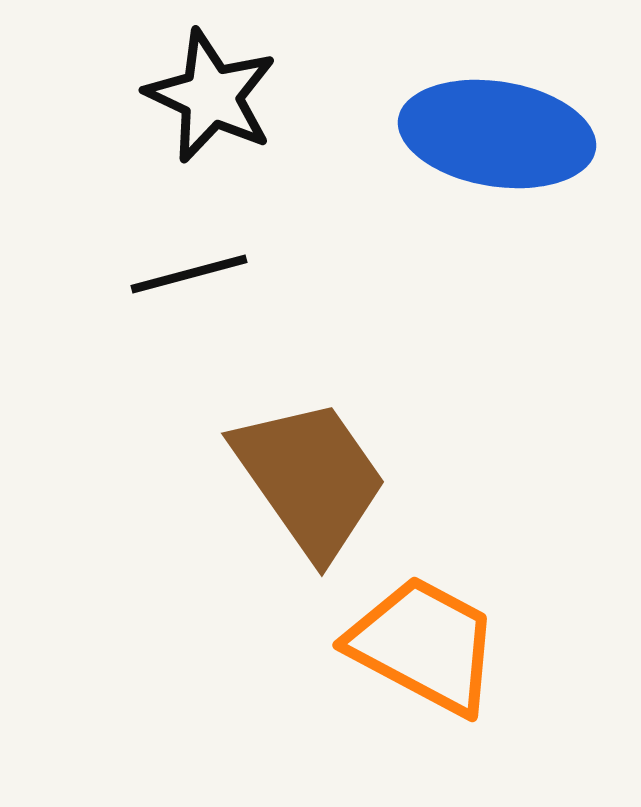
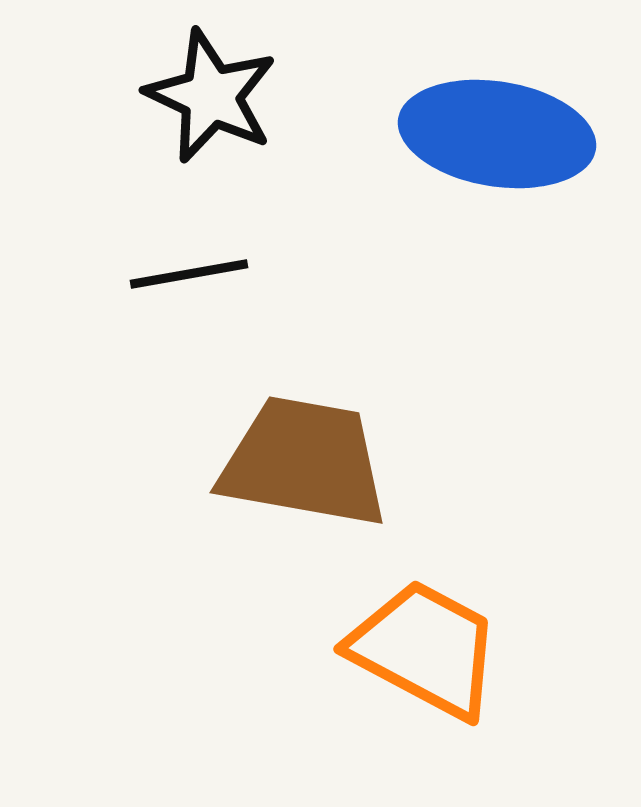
black line: rotated 5 degrees clockwise
brown trapezoid: moved 6 px left, 16 px up; rotated 45 degrees counterclockwise
orange trapezoid: moved 1 px right, 4 px down
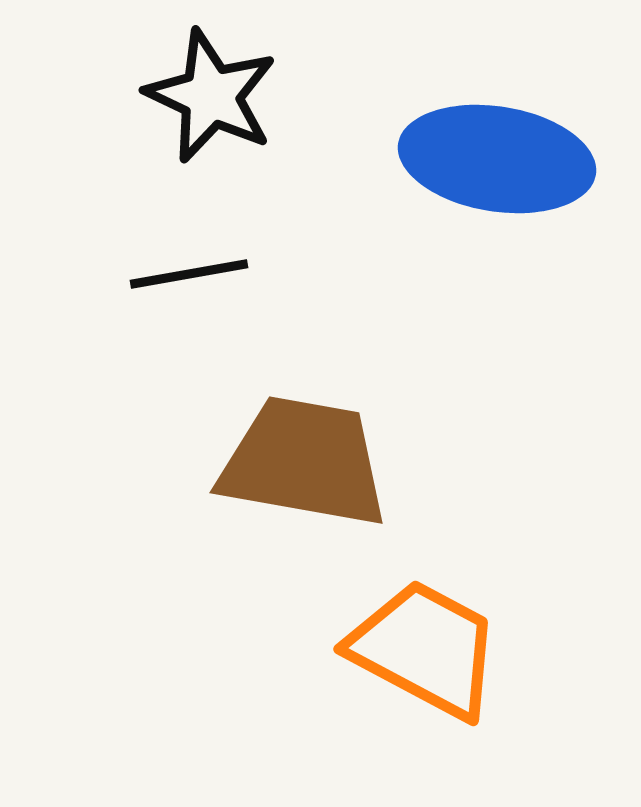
blue ellipse: moved 25 px down
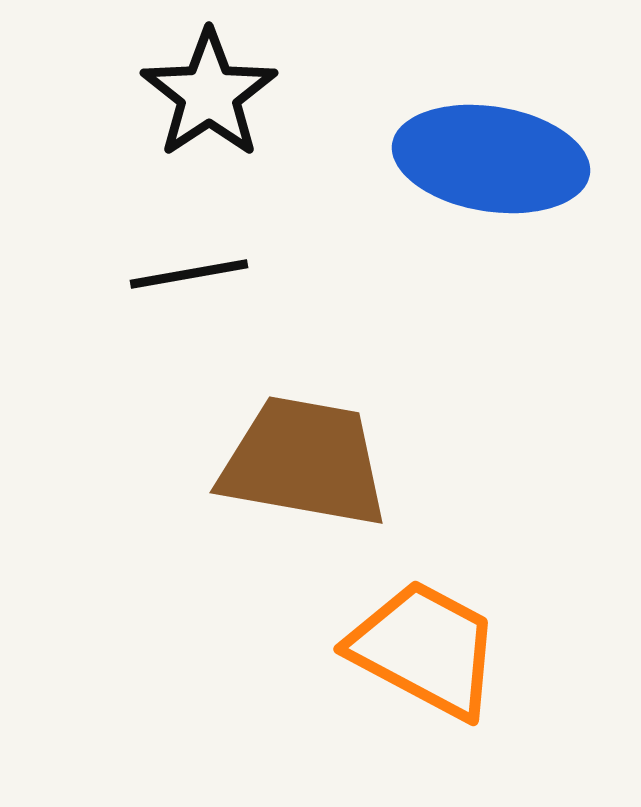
black star: moved 2 px left, 2 px up; rotated 13 degrees clockwise
blue ellipse: moved 6 px left
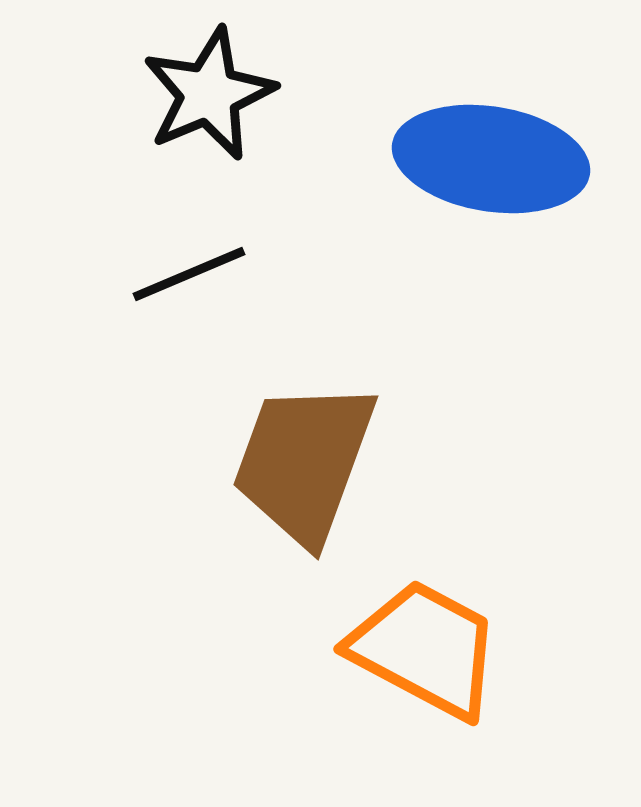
black star: rotated 11 degrees clockwise
black line: rotated 13 degrees counterclockwise
brown trapezoid: rotated 80 degrees counterclockwise
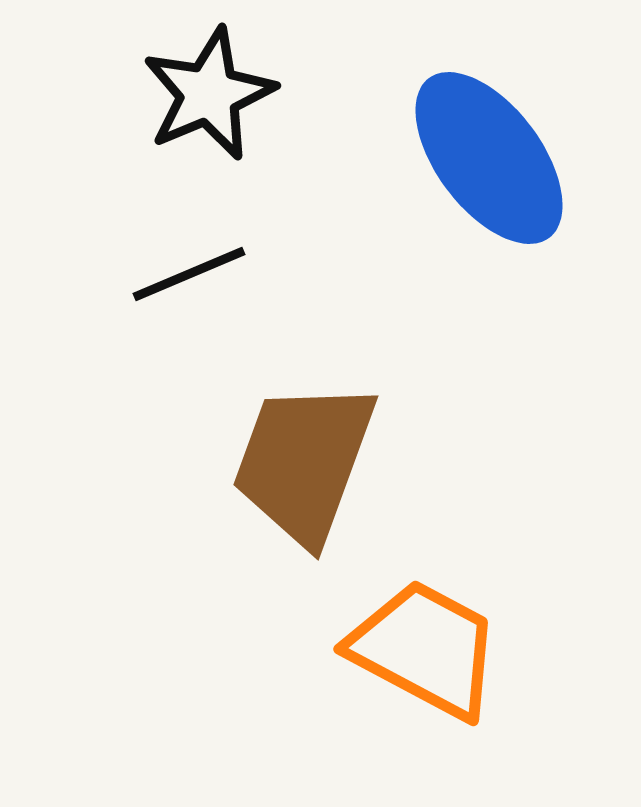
blue ellipse: moved 2 px left, 1 px up; rotated 44 degrees clockwise
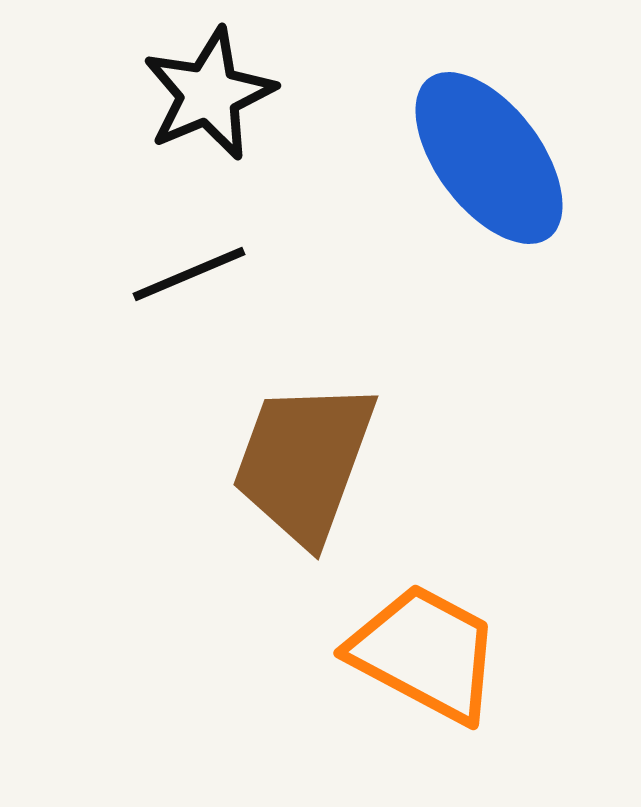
orange trapezoid: moved 4 px down
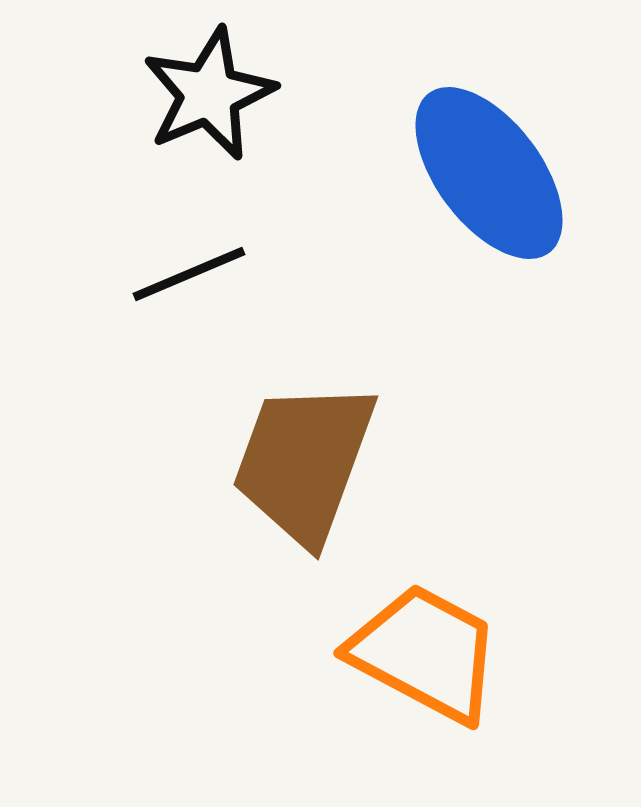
blue ellipse: moved 15 px down
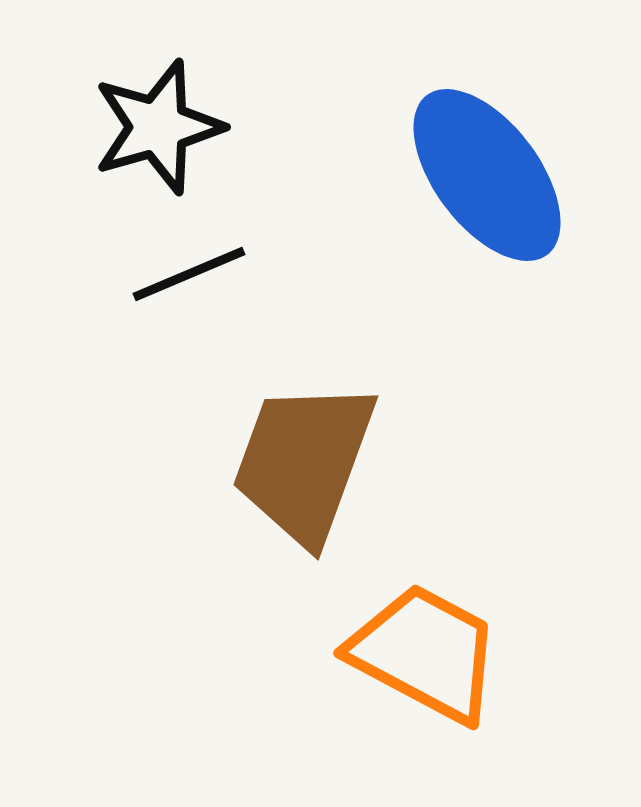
black star: moved 51 px left, 33 px down; rotated 7 degrees clockwise
blue ellipse: moved 2 px left, 2 px down
